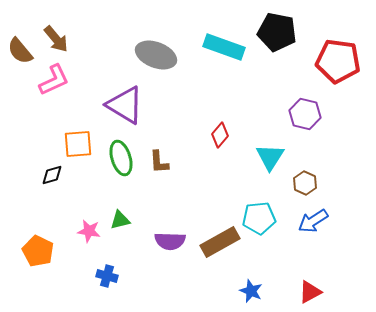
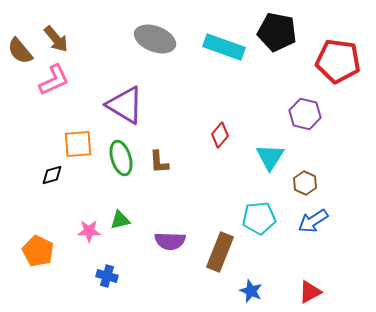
gray ellipse: moved 1 px left, 16 px up
pink star: rotated 10 degrees counterclockwise
brown rectangle: moved 10 px down; rotated 39 degrees counterclockwise
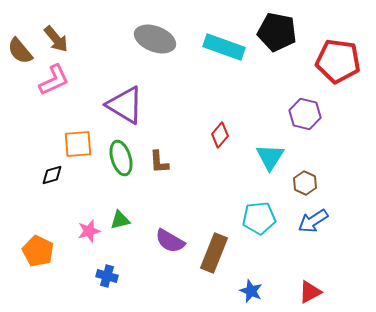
pink star: rotated 15 degrees counterclockwise
purple semicircle: rotated 28 degrees clockwise
brown rectangle: moved 6 px left, 1 px down
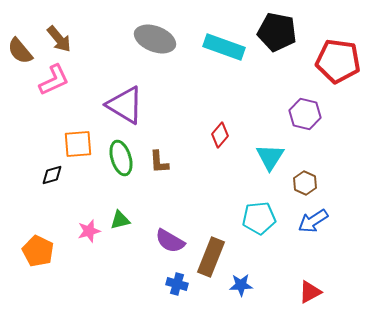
brown arrow: moved 3 px right
brown rectangle: moved 3 px left, 4 px down
blue cross: moved 70 px right, 8 px down
blue star: moved 10 px left, 6 px up; rotated 25 degrees counterclockwise
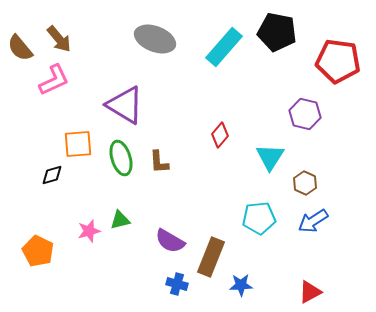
cyan rectangle: rotated 69 degrees counterclockwise
brown semicircle: moved 3 px up
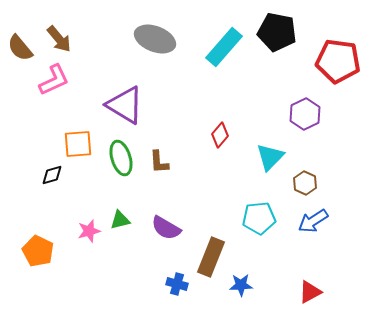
purple hexagon: rotated 20 degrees clockwise
cyan triangle: rotated 12 degrees clockwise
purple semicircle: moved 4 px left, 13 px up
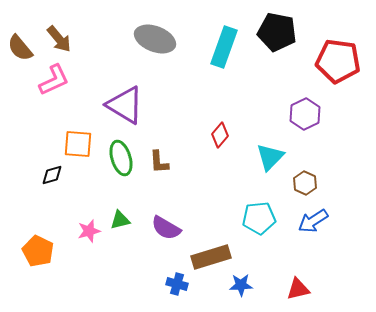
cyan rectangle: rotated 21 degrees counterclockwise
orange square: rotated 8 degrees clockwise
brown rectangle: rotated 51 degrees clockwise
red triangle: moved 12 px left, 3 px up; rotated 15 degrees clockwise
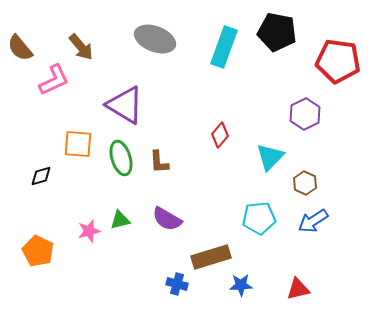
brown arrow: moved 22 px right, 8 px down
black diamond: moved 11 px left, 1 px down
purple semicircle: moved 1 px right, 9 px up
